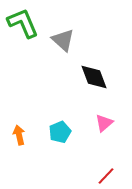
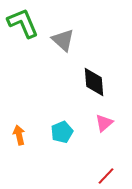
black diamond: moved 5 px down; rotated 16 degrees clockwise
cyan pentagon: moved 2 px right
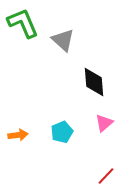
orange arrow: moved 1 px left; rotated 96 degrees clockwise
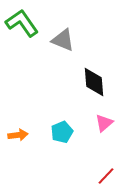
green L-shape: moved 1 px left; rotated 12 degrees counterclockwise
gray triangle: rotated 20 degrees counterclockwise
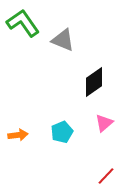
green L-shape: moved 1 px right
black diamond: rotated 60 degrees clockwise
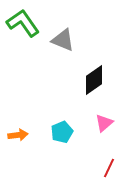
black diamond: moved 2 px up
red line: moved 3 px right, 8 px up; rotated 18 degrees counterclockwise
